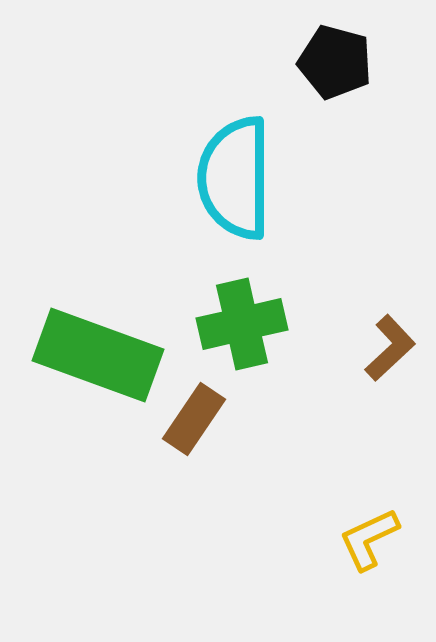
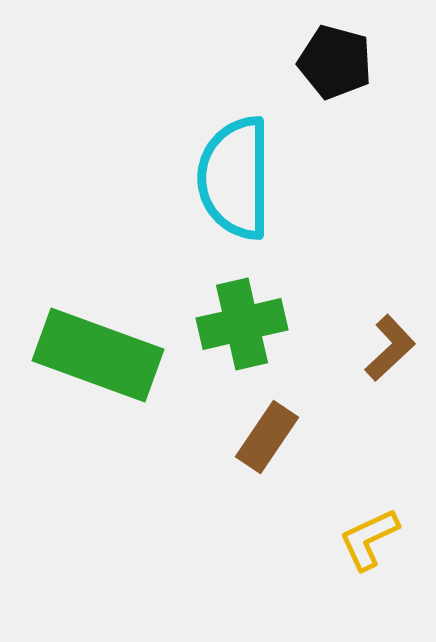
brown rectangle: moved 73 px right, 18 px down
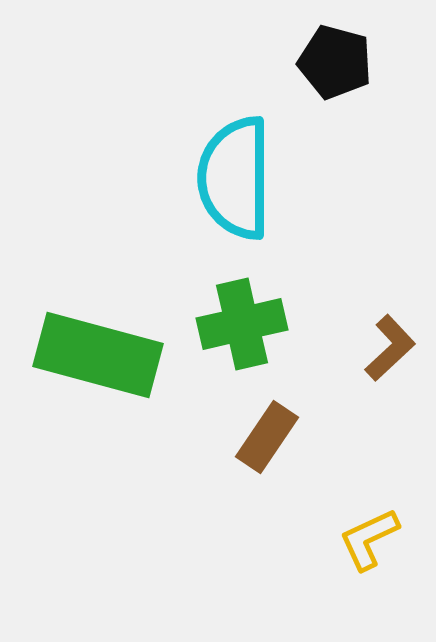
green rectangle: rotated 5 degrees counterclockwise
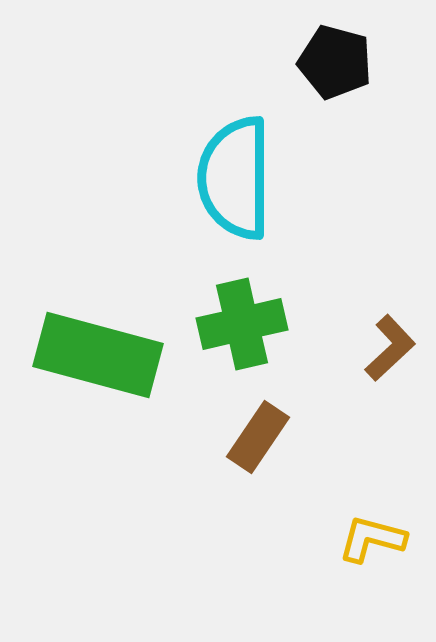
brown rectangle: moved 9 px left
yellow L-shape: moved 3 px right; rotated 40 degrees clockwise
